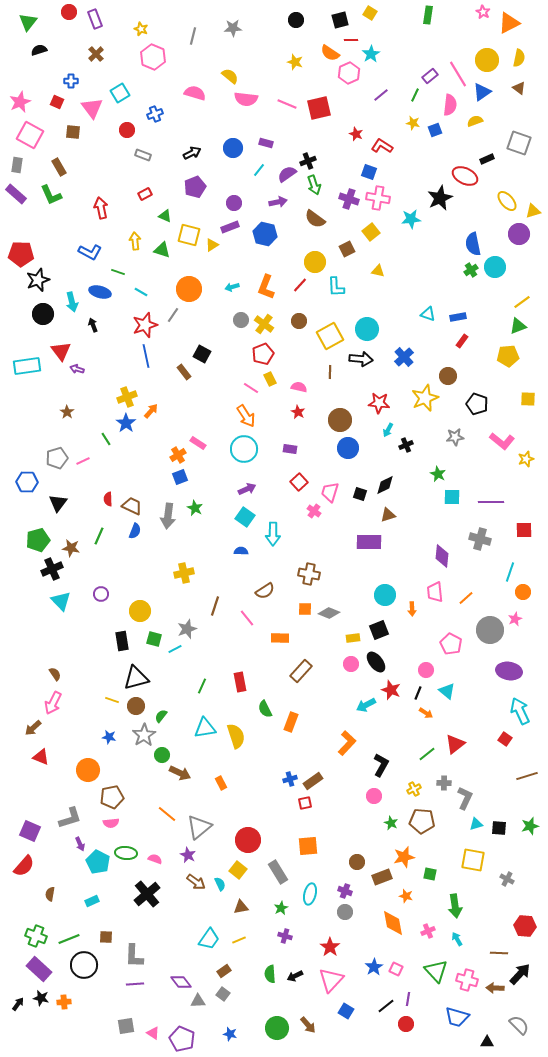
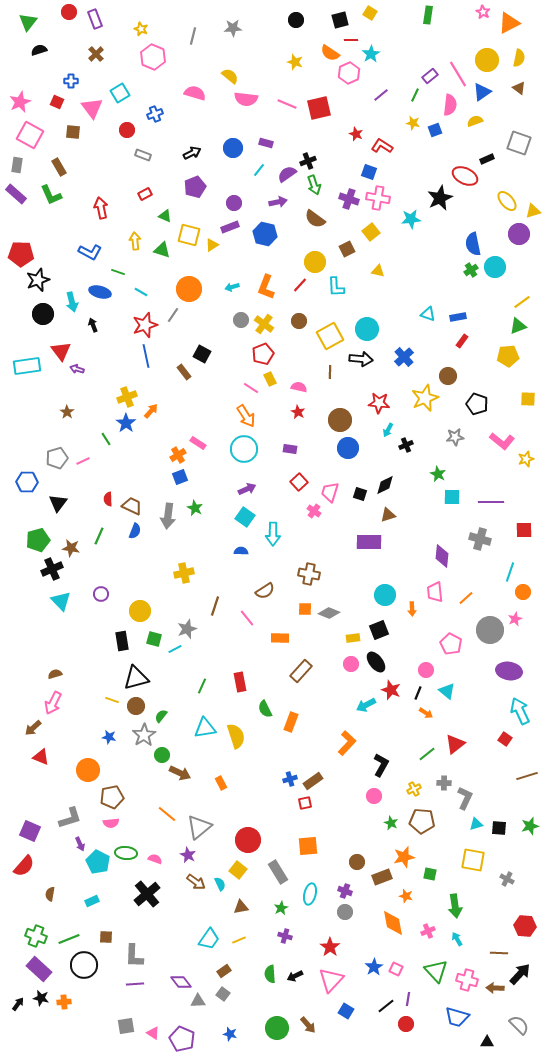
brown semicircle at (55, 674): rotated 72 degrees counterclockwise
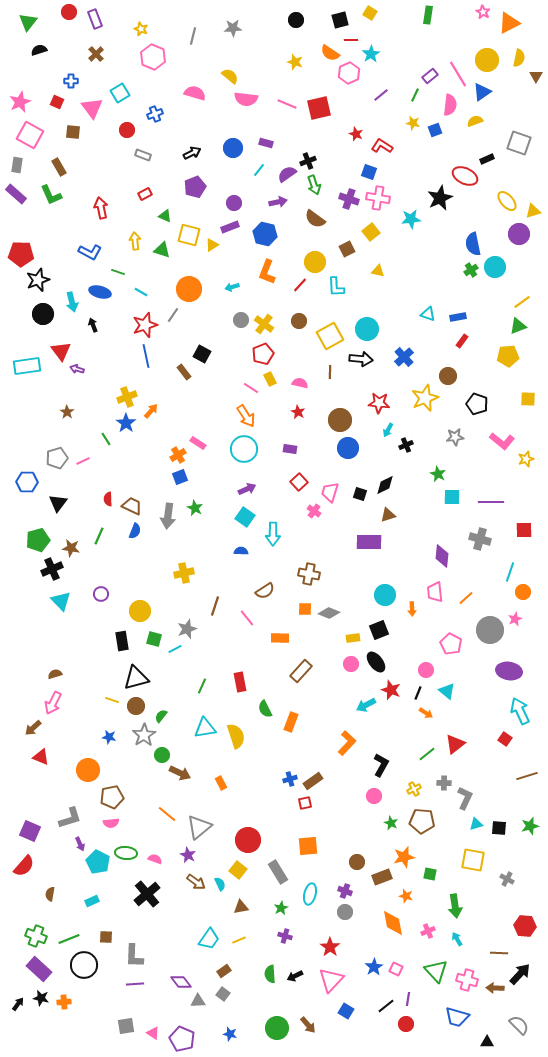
brown triangle at (519, 88): moved 17 px right, 12 px up; rotated 24 degrees clockwise
orange L-shape at (266, 287): moved 1 px right, 15 px up
pink semicircle at (299, 387): moved 1 px right, 4 px up
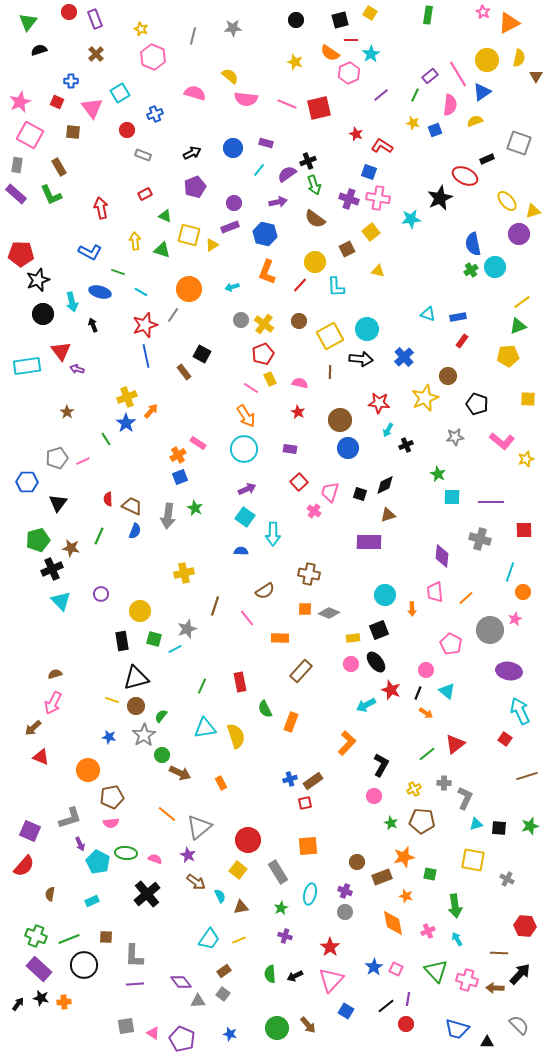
cyan semicircle at (220, 884): moved 12 px down
blue trapezoid at (457, 1017): moved 12 px down
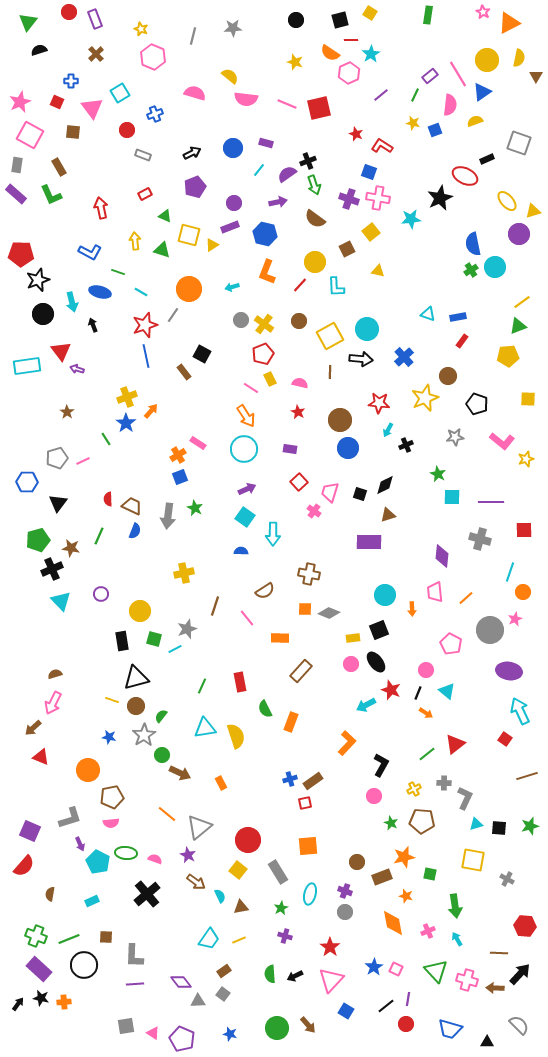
blue trapezoid at (457, 1029): moved 7 px left
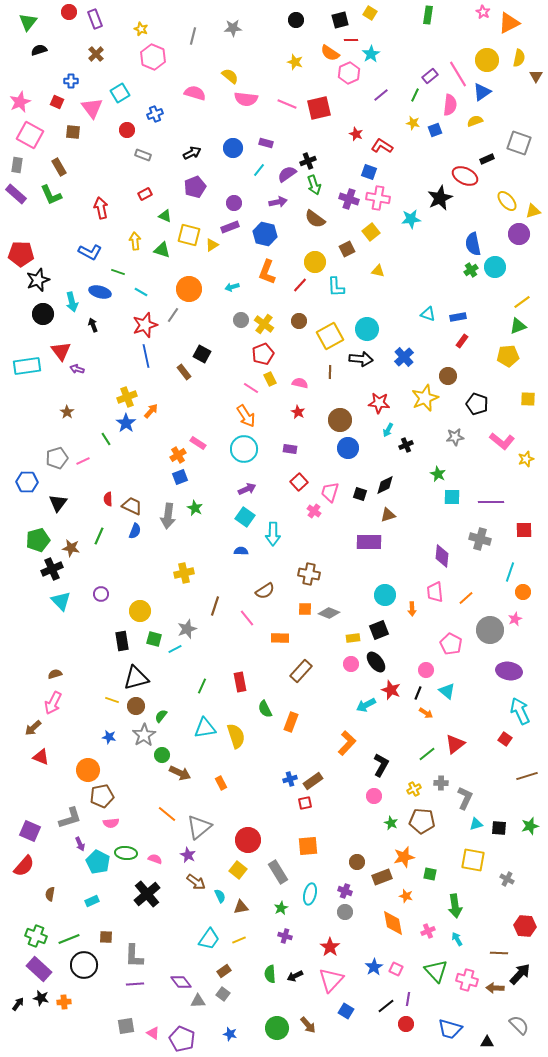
gray cross at (444, 783): moved 3 px left
brown pentagon at (112, 797): moved 10 px left, 1 px up
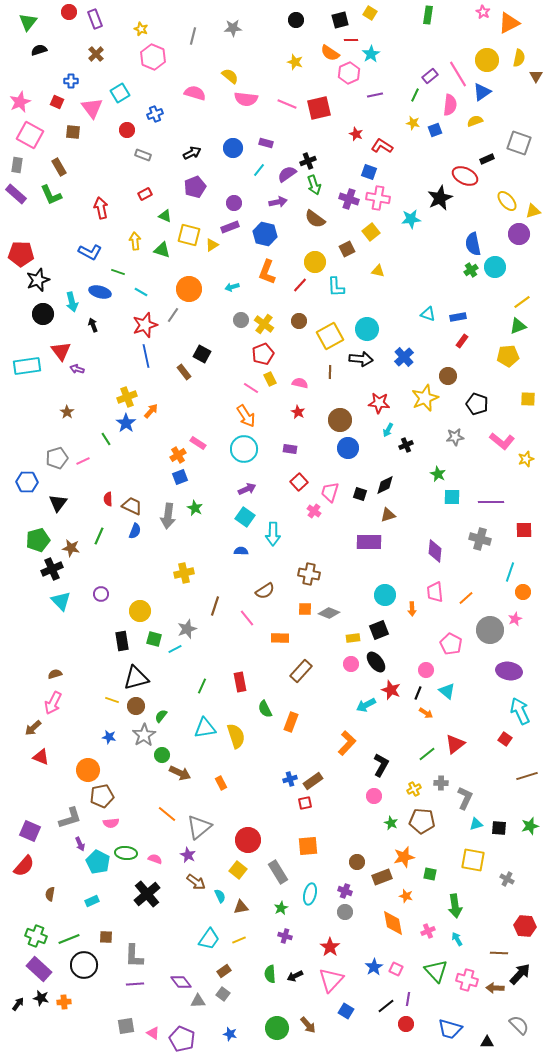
purple line at (381, 95): moved 6 px left; rotated 28 degrees clockwise
purple diamond at (442, 556): moved 7 px left, 5 px up
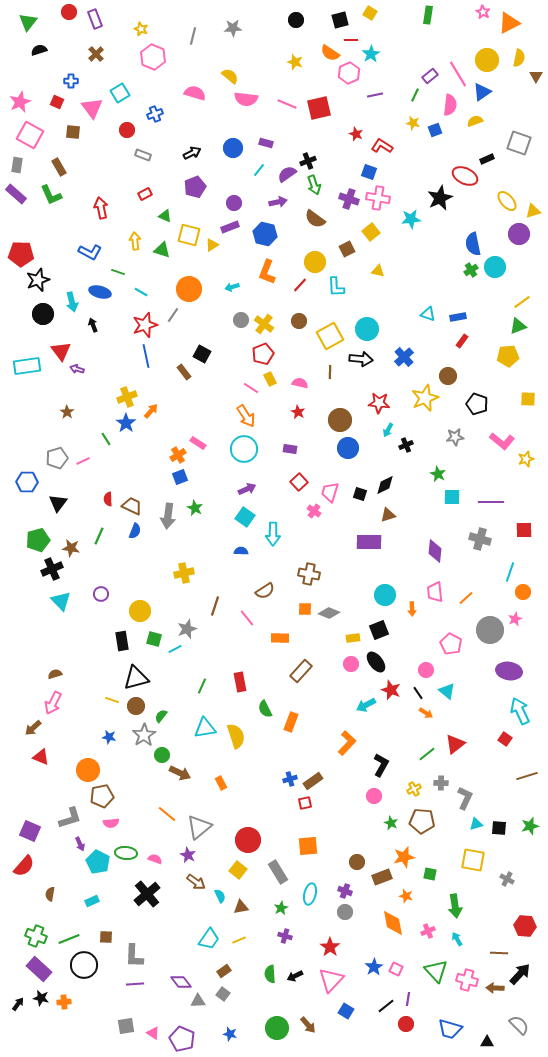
black line at (418, 693): rotated 56 degrees counterclockwise
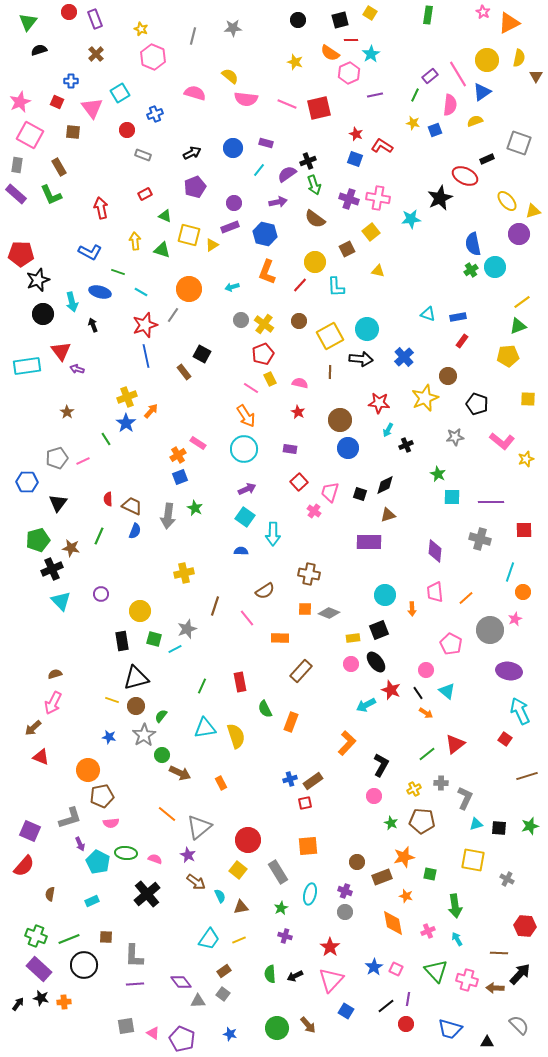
black circle at (296, 20): moved 2 px right
blue square at (369, 172): moved 14 px left, 13 px up
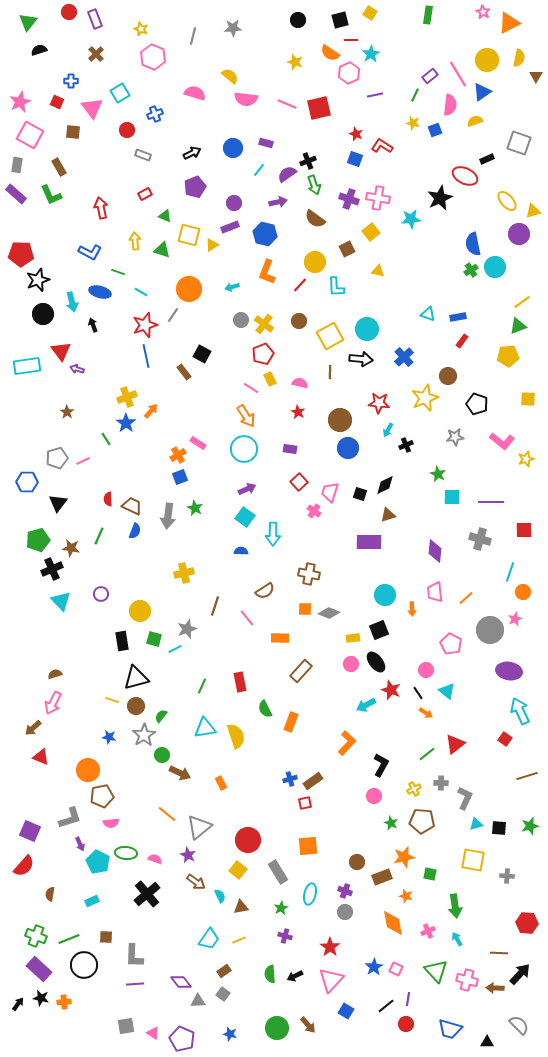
gray cross at (507, 879): moved 3 px up; rotated 24 degrees counterclockwise
red hexagon at (525, 926): moved 2 px right, 3 px up
